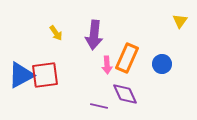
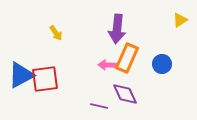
yellow triangle: moved 1 px up; rotated 21 degrees clockwise
purple arrow: moved 23 px right, 6 px up
pink arrow: rotated 96 degrees clockwise
red square: moved 4 px down
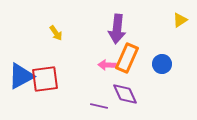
blue triangle: moved 1 px down
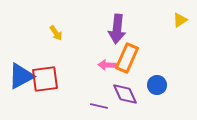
blue circle: moved 5 px left, 21 px down
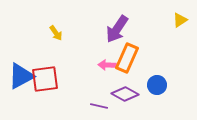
purple arrow: rotated 28 degrees clockwise
purple diamond: rotated 36 degrees counterclockwise
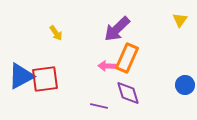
yellow triangle: rotated 21 degrees counterclockwise
purple arrow: rotated 12 degrees clockwise
pink arrow: moved 1 px down
blue circle: moved 28 px right
purple diamond: moved 3 px right, 1 px up; rotated 44 degrees clockwise
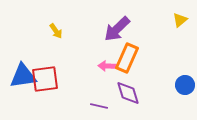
yellow triangle: rotated 14 degrees clockwise
yellow arrow: moved 2 px up
blue triangle: moved 2 px right; rotated 20 degrees clockwise
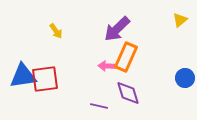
orange rectangle: moved 1 px left, 1 px up
blue circle: moved 7 px up
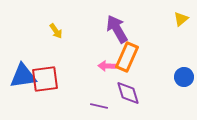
yellow triangle: moved 1 px right, 1 px up
purple arrow: rotated 104 degrees clockwise
orange rectangle: moved 1 px right
blue circle: moved 1 px left, 1 px up
